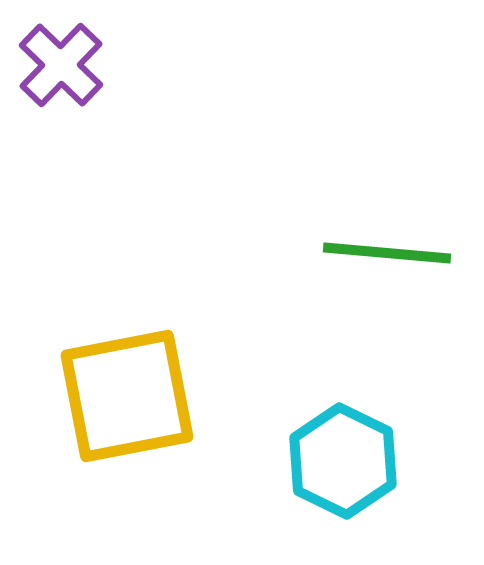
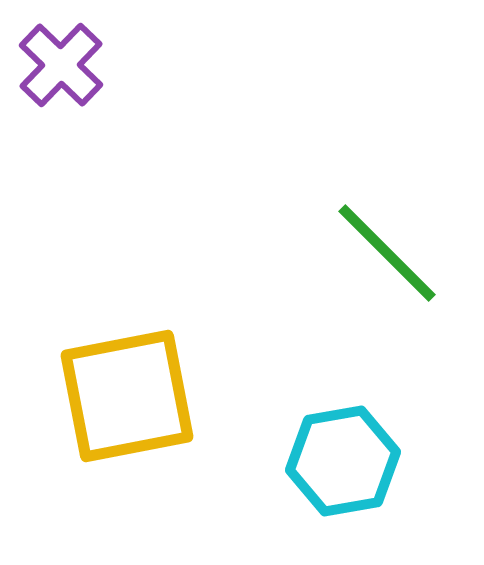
green line: rotated 40 degrees clockwise
cyan hexagon: rotated 24 degrees clockwise
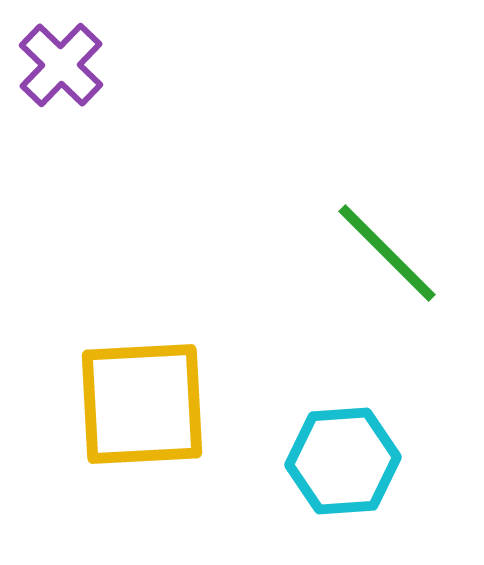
yellow square: moved 15 px right, 8 px down; rotated 8 degrees clockwise
cyan hexagon: rotated 6 degrees clockwise
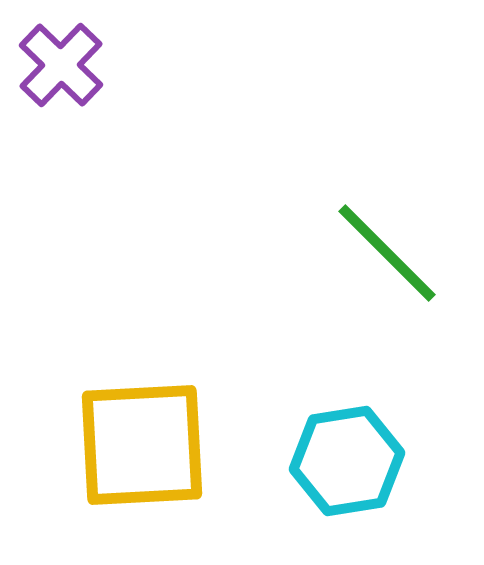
yellow square: moved 41 px down
cyan hexagon: moved 4 px right; rotated 5 degrees counterclockwise
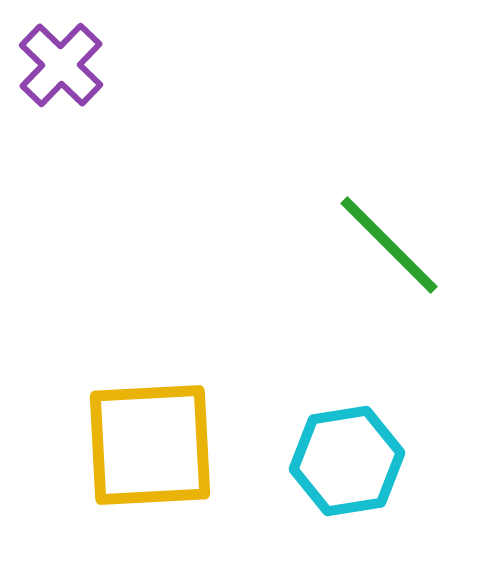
green line: moved 2 px right, 8 px up
yellow square: moved 8 px right
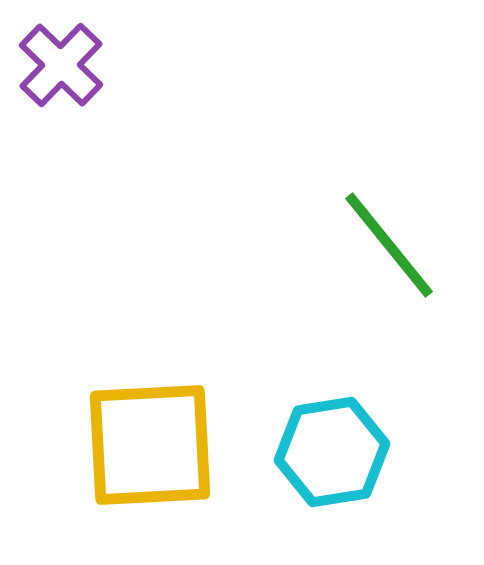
green line: rotated 6 degrees clockwise
cyan hexagon: moved 15 px left, 9 px up
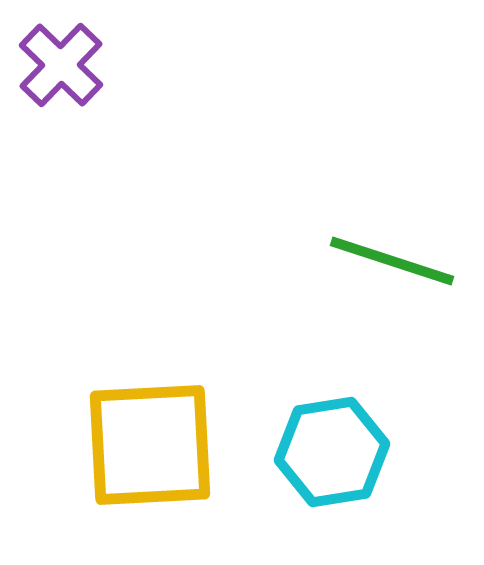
green line: moved 3 px right, 16 px down; rotated 33 degrees counterclockwise
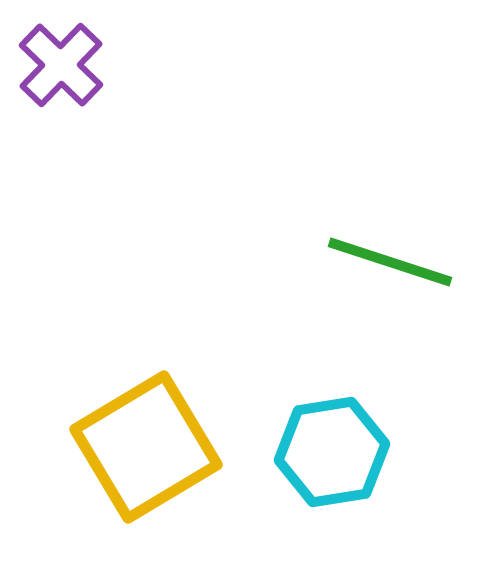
green line: moved 2 px left, 1 px down
yellow square: moved 4 px left, 2 px down; rotated 28 degrees counterclockwise
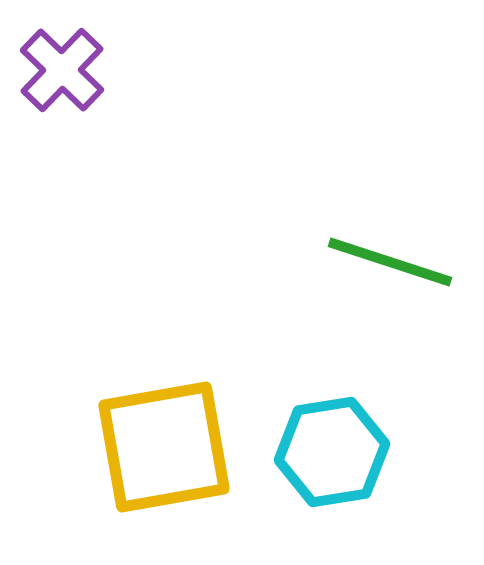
purple cross: moved 1 px right, 5 px down
yellow square: moved 18 px right; rotated 21 degrees clockwise
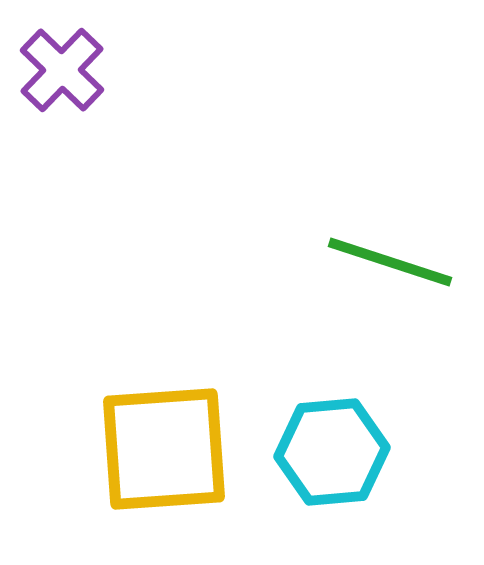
yellow square: moved 2 px down; rotated 6 degrees clockwise
cyan hexagon: rotated 4 degrees clockwise
